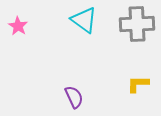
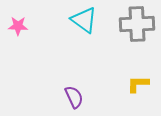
pink star: rotated 30 degrees counterclockwise
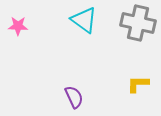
gray cross: moved 1 px right, 1 px up; rotated 16 degrees clockwise
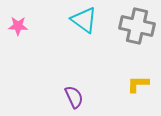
gray cross: moved 1 px left, 3 px down
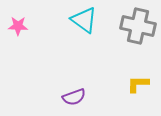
gray cross: moved 1 px right
purple semicircle: rotated 95 degrees clockwise
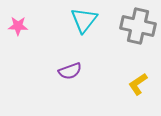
cyan triangle: rotated 32 degrees clockwise
yellow L-shape: rotated 35 degrees counterclockwise
purple semicircle: moved 4 px left, 26 px up
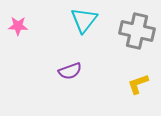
gray cross: moved 1 px left, 5 px down
yellow L-shape: rotated 15 degrees clockwise
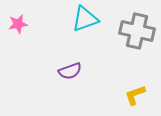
cyan triangle: moved 1 px right, 1 px up; rotated 32 degrees clockwise
pink star: moved 2 px up; rotated 12 degrees counterclockwise
yellow L-shape: moved 3 px left, 11 px down
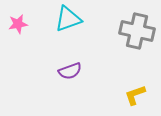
cyan triangle: moved 17 px left
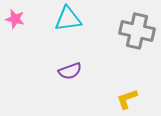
cyan triangle: rotated 12 degrees clockwise
pink star: moved 3 px left, 5 px up; rotated 24 degrees clockwise
yellow L-shape: moved 8 px left, 4 px down
